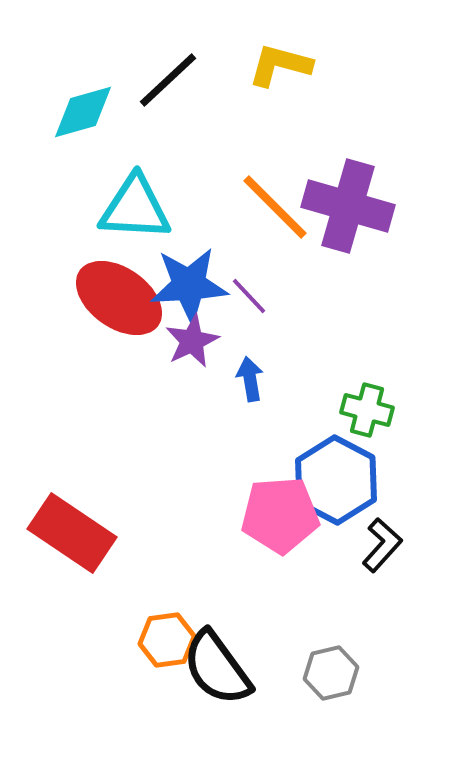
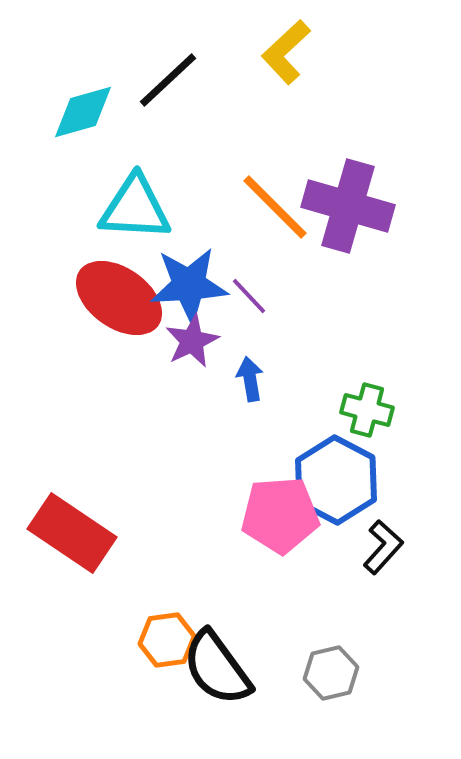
yellow L-shape: moved 6 px right, 13 px up; rotated 58 degrees counterclockwise
black L-shape: moved 1 px right, 2 px down
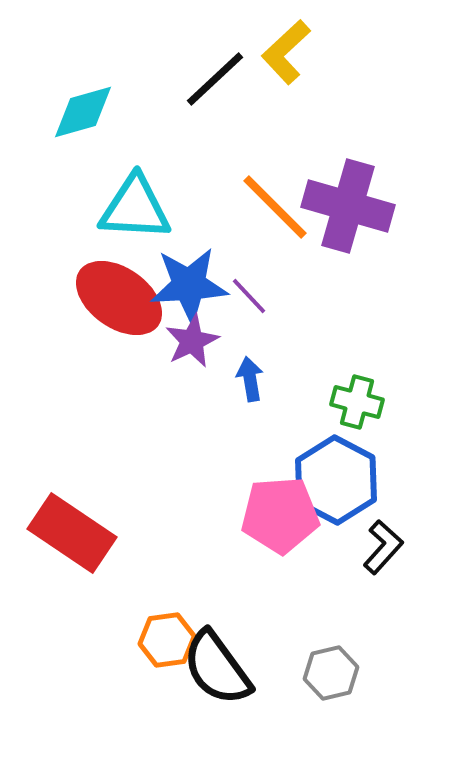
black line: moved 47 px right, 1 px up
green cross: moved 10 px left, 8 px up
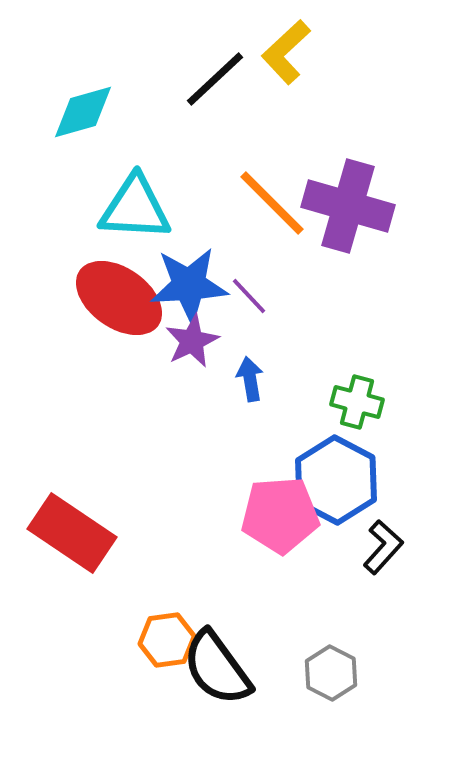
orange line: moved 3 px left, 4 px up
gray hexagon: rotated 20 degrees counterclockwise
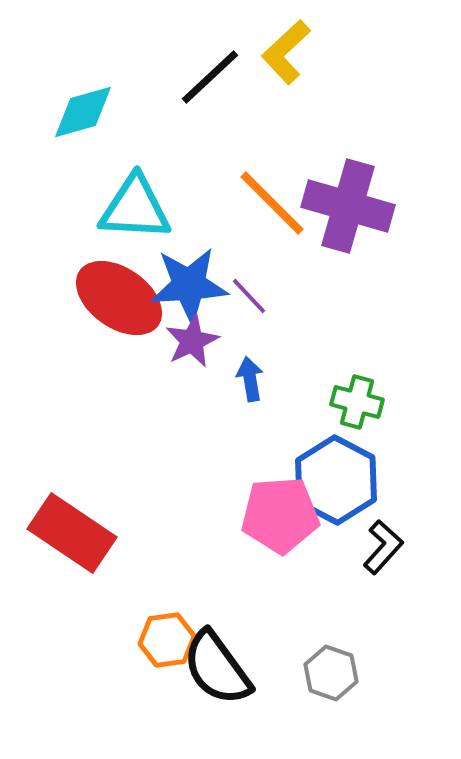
black line: moved 5 px left, 2 px up
gray hexagon: rotated 8 degrees counterclockwise
